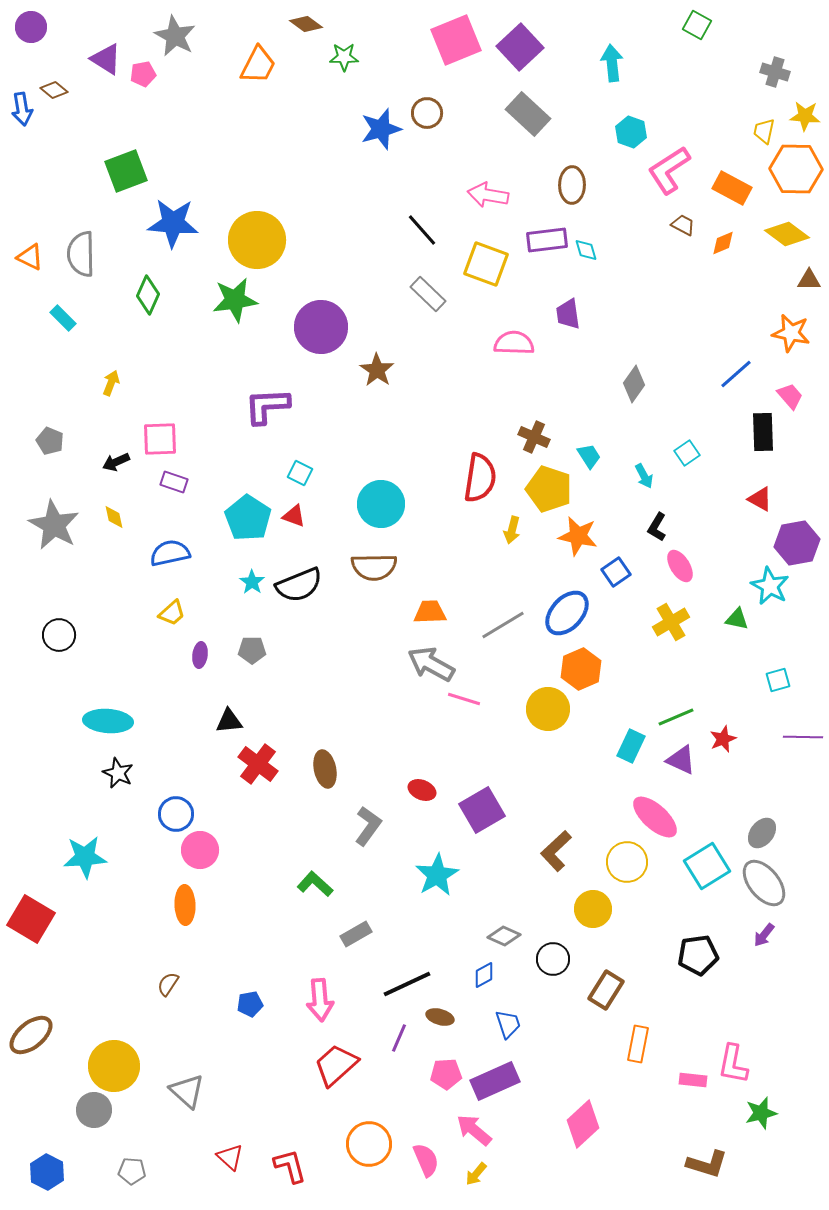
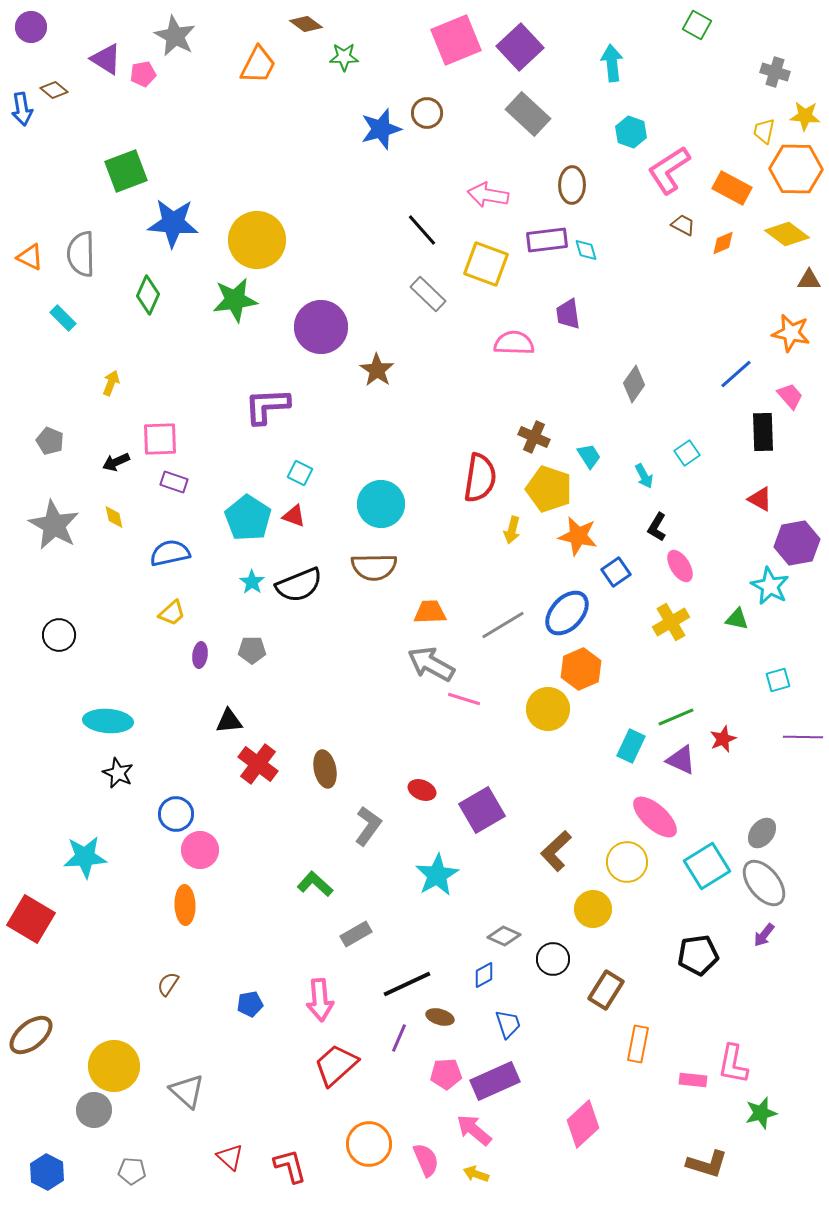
yellow arrow at (476, 1174): rotated 70 degrees clockwise
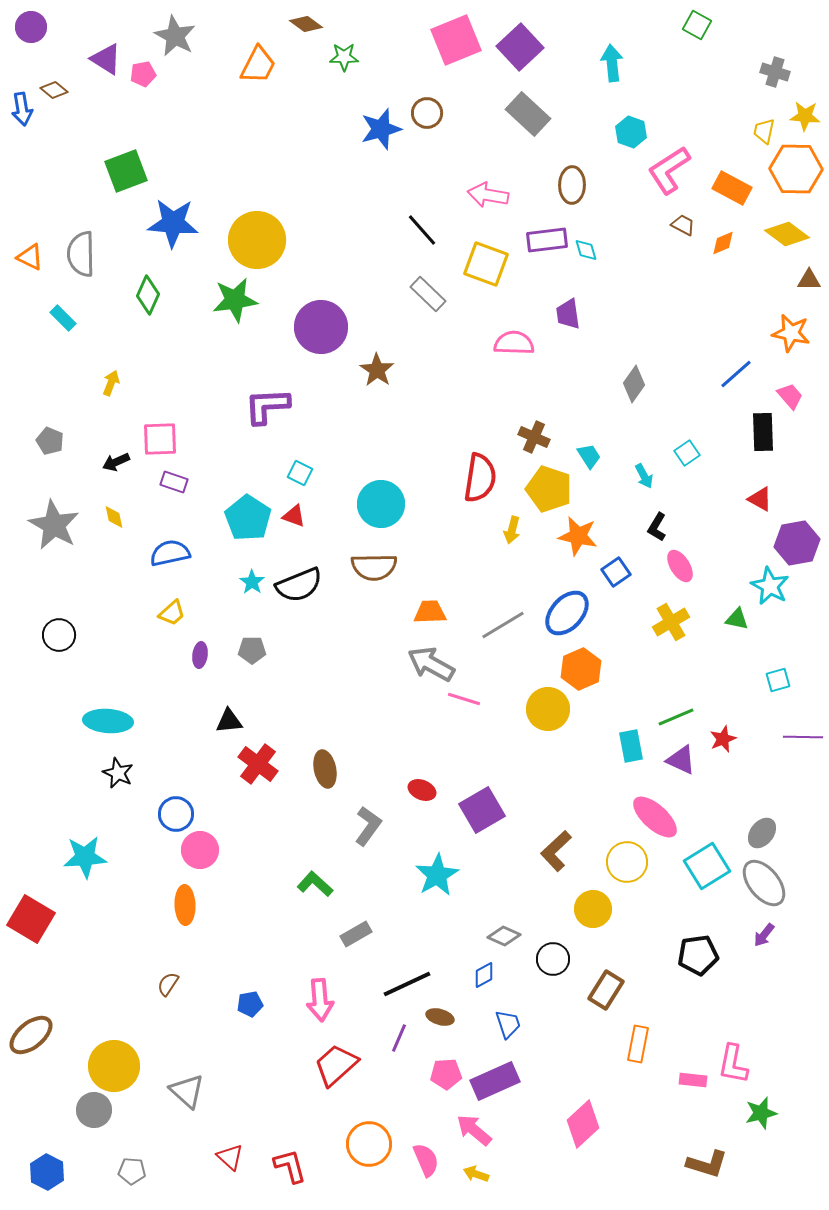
cyan rectangle at (631, 746): rotated 36 degrees counterclockwise
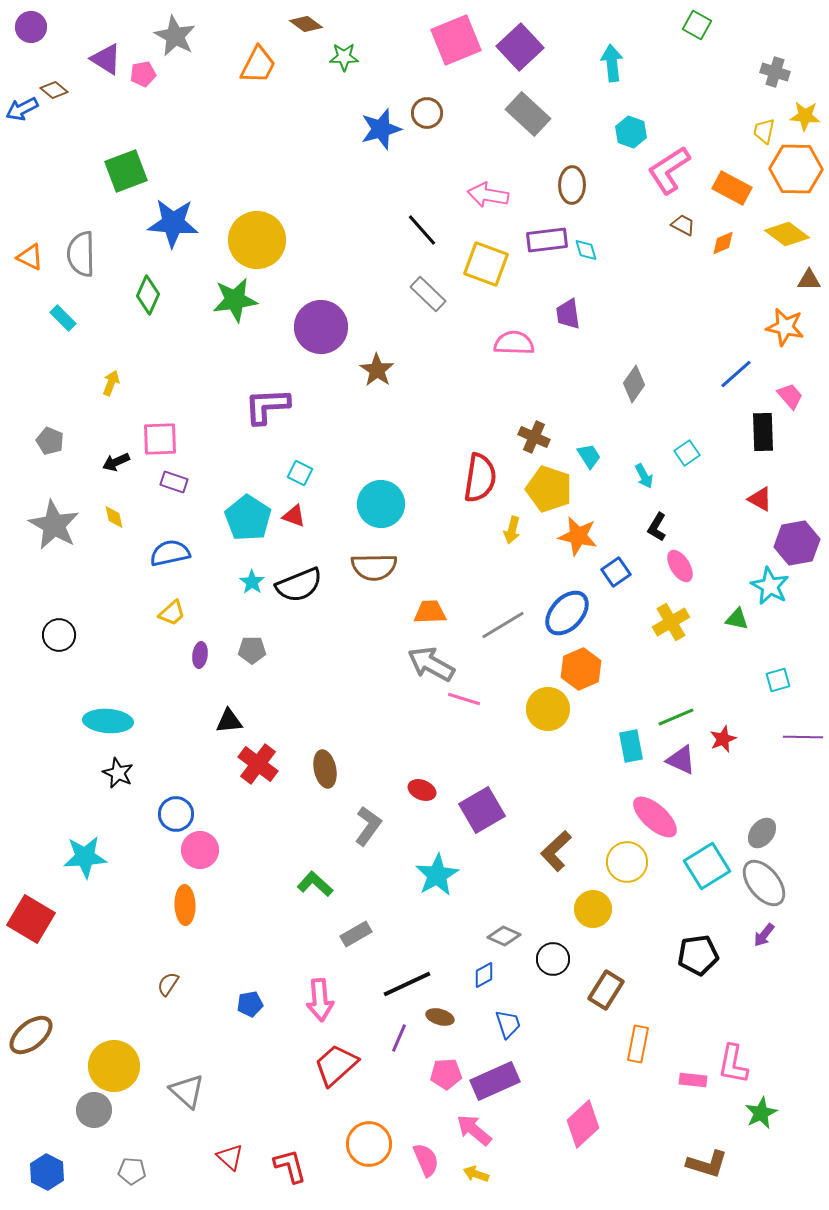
blue arrow at (22, 109): rotated 72 degrees clockwise
orange star at (791, 333): moved 6 px left, 6 px up
green star at (761, 1113): rotated 12 degrees counterclockwise
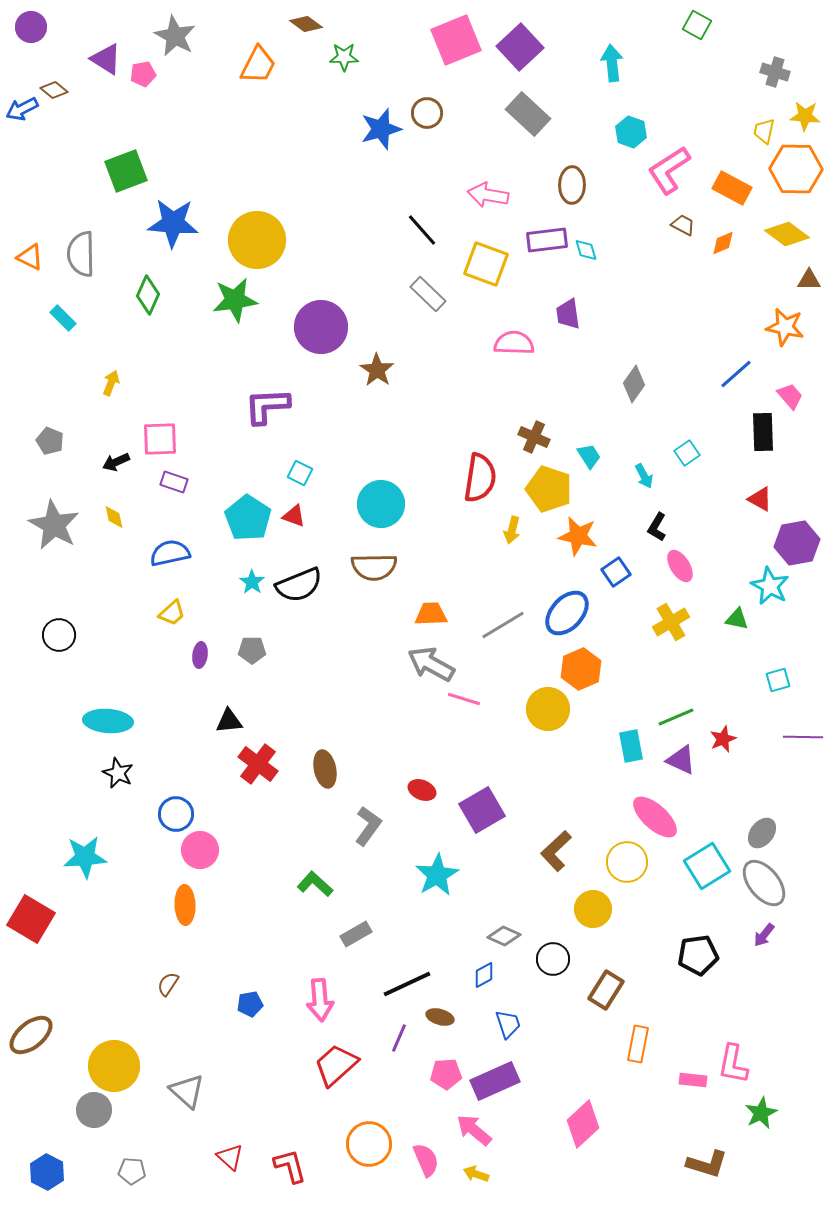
orange trapezoid at (430, 612): moved 1 px right, 2 px down
